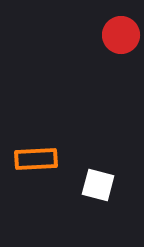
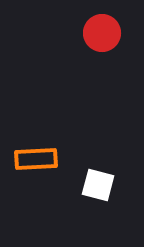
red circle: moved 19 px left, 2 px up
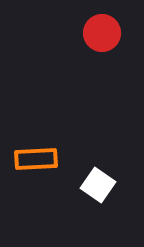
white square: rotated 20 degrees clockwise
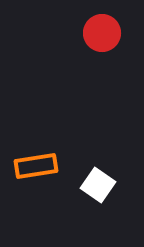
orange rectangle: moved 7 px down; rotated 6 degrees counterclockwise
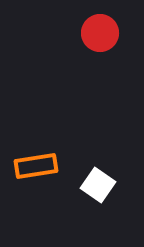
red circle: moved 2 px left
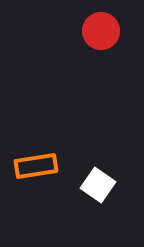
red circle: moved 1 px right, 2 px up
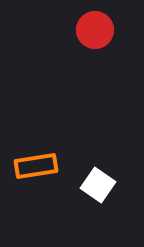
red circle: moved 6 px left, 1 px up
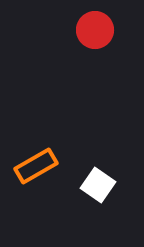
orange rectangle: rotated 21 degrees counterclockwise
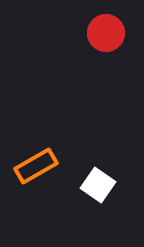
red circle: moved 11 px right, 3 px down
